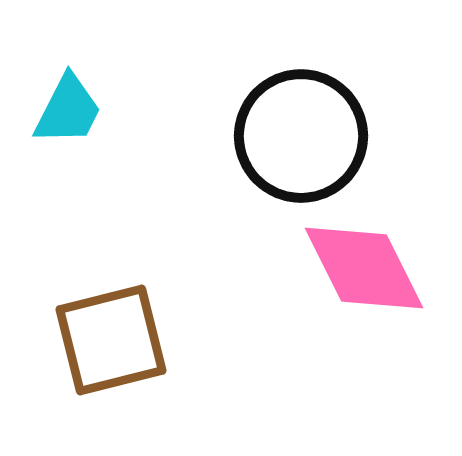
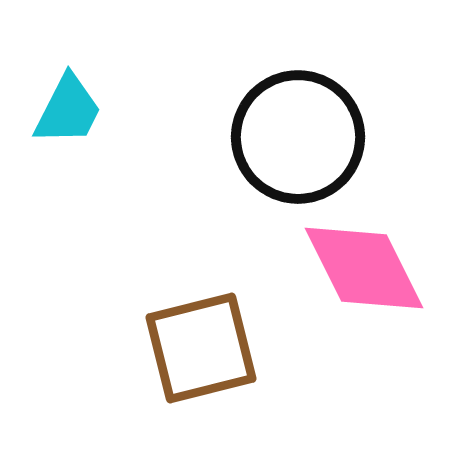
black circle: moved 3 px left, 1 px down
brown square: moved 90 px right, 8 px down
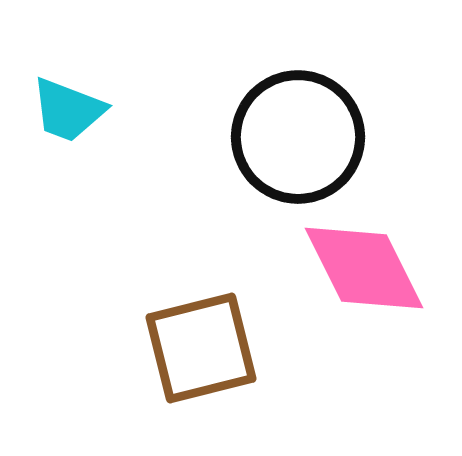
cyan trapezoid: rotated 84 degrees clockwise
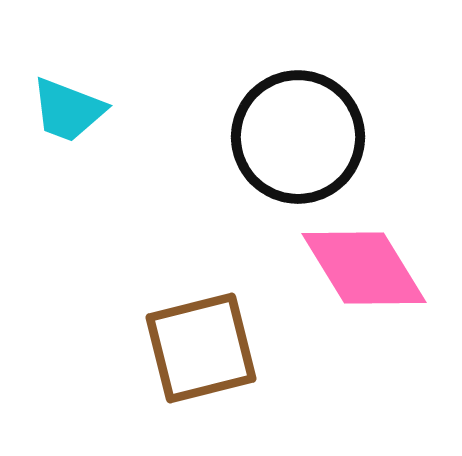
pink diamond: rotated 5 degrees counterclockwise
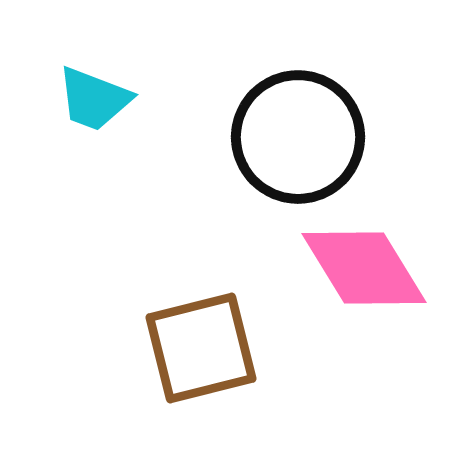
cyan trapezoid: moved 26 px right, 11 px up
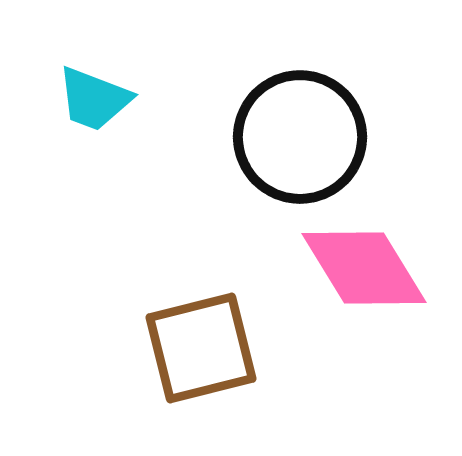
black circle: moved 2 px right
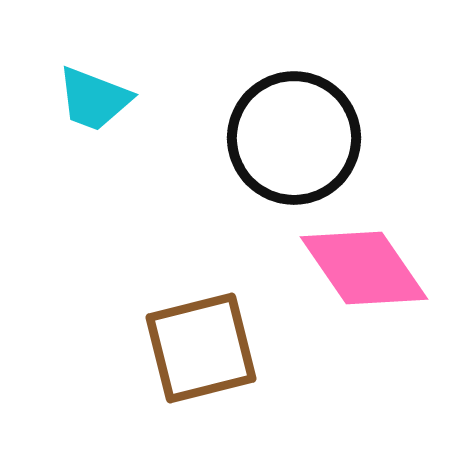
black circle: moved 6 px left, 1 px down
pink diamond: rotated 3 degrees counterclockwise
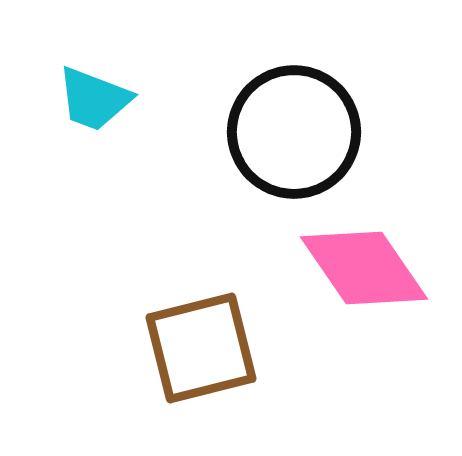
black circle: moved 6 px up
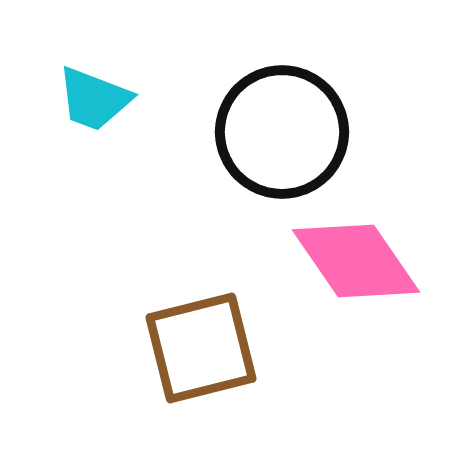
black circle: moved 12 px left
pink diamond: moved 8 px left, 7 px up
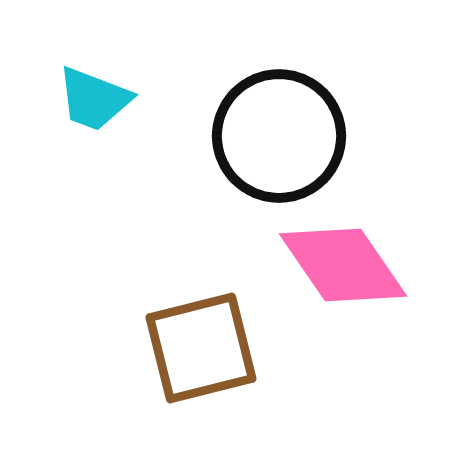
black circle: moved 3 px left, 4 px down
pink diamond: moved 13 px left, 4 px down
